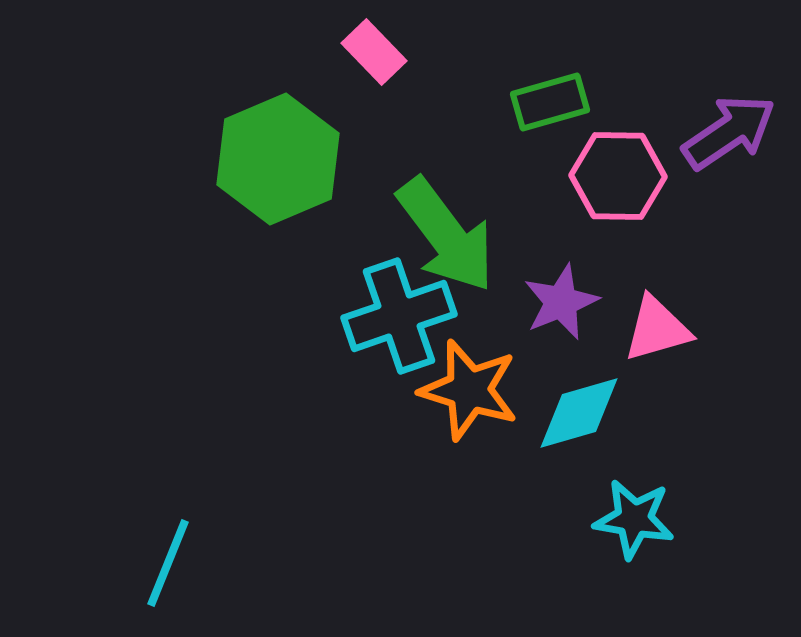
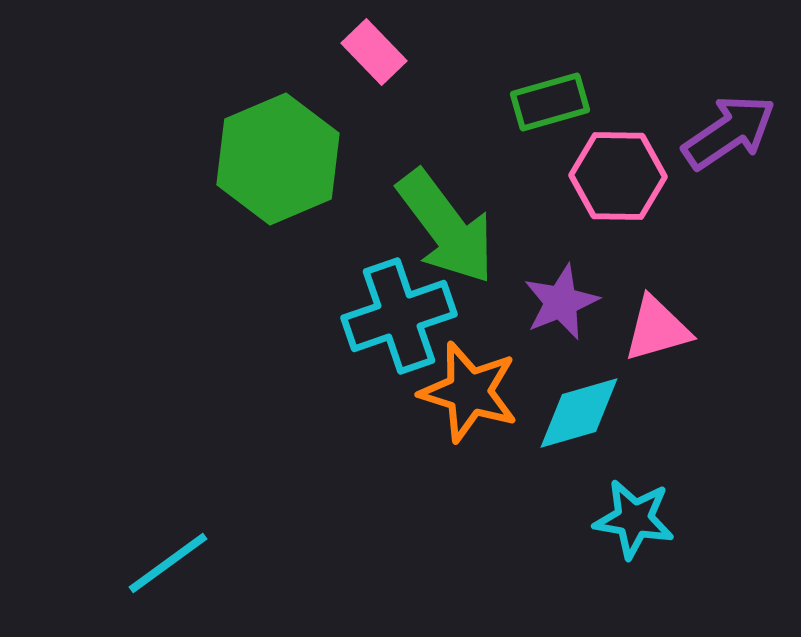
green arrow: moved 8 px up
orange star: moved 2 px down
cyan line: rotated 32 degrees clockwise
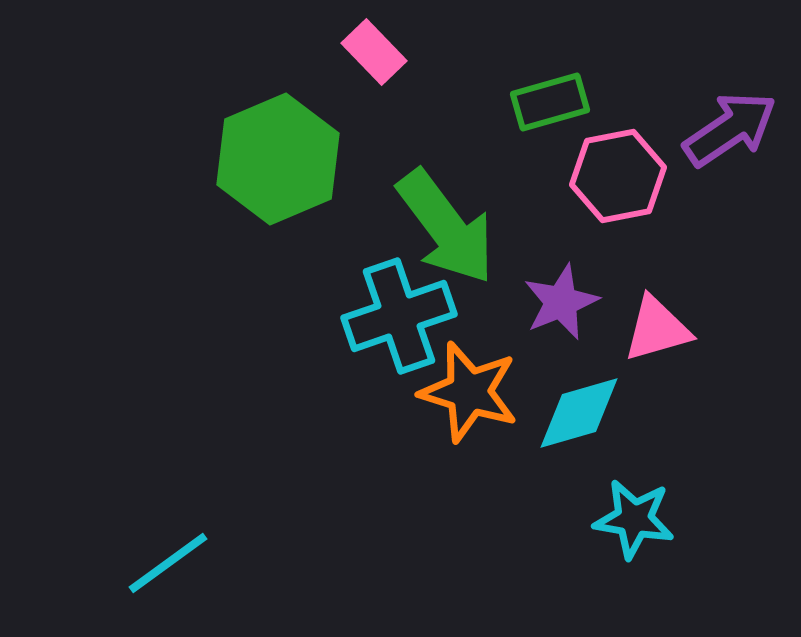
purple arrow: moved 1 px right, 3 px up
pink hexagon: rotated 12 degrees counterclockwise
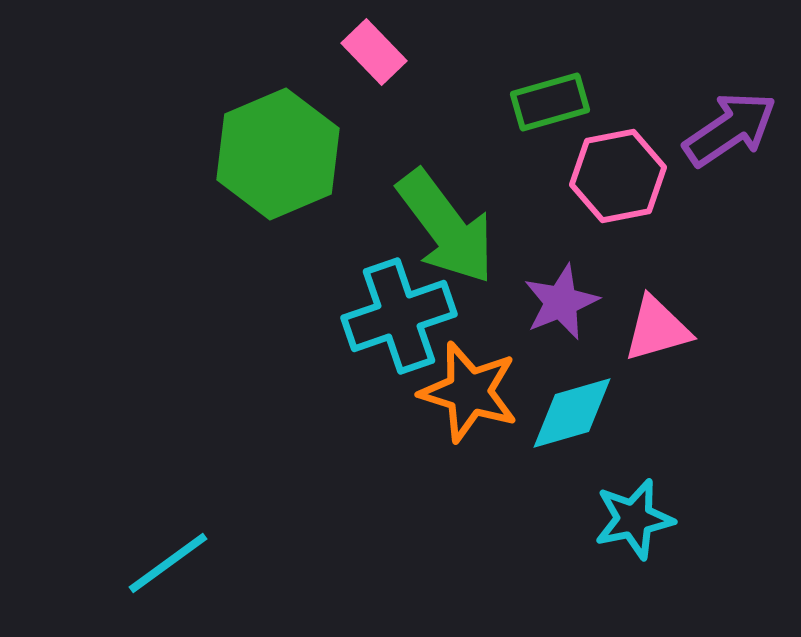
green hexagon: moved 5 px up
cyan diamond: moved 7 px left
cyan star: rotated 22 degrees counterclockwise
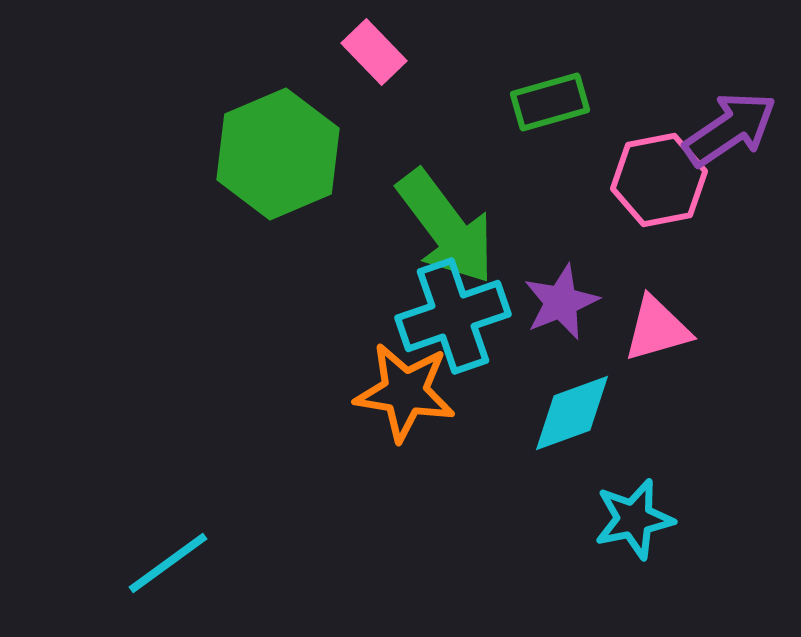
pink hexagon: moved 41 px right, 4 px down
cyan cross: moved 54 px right
orange star: moved 64 px left; rotated 8 degrees counterclockwise
cyan diamond: rotated 4 degrees counterclockwise
